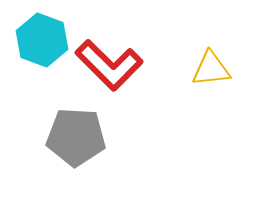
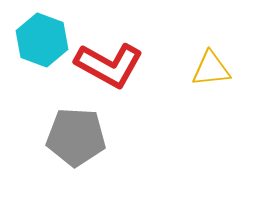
red L-shape: rotated 16 degrees counterclockwise
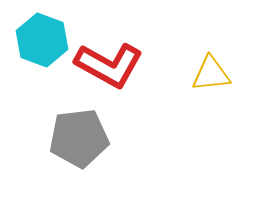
yellow triangle: moved 5 px down
gray pentagon: moved 3 px right, 1 px down; rotated 10 degrees counterclockwise
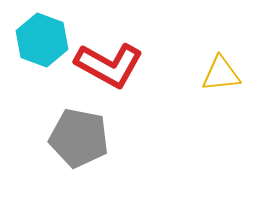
yellow triangle: moved 10 px right
gray pentagon: rotated 18 degrees clockwise
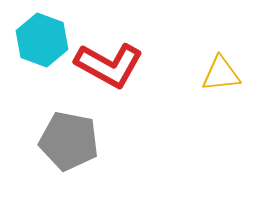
gray pentagon: moved 10 px left, 3 px down
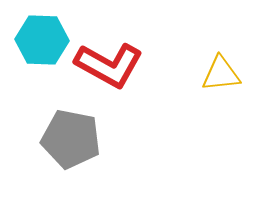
cyan hexagon: rotated 18 degrees counterclockwise
gray pentagon: moved 2 px right, 2 px up
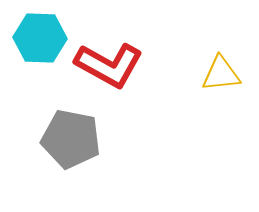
cyan hexagon: moved 2 px left, 2 px up
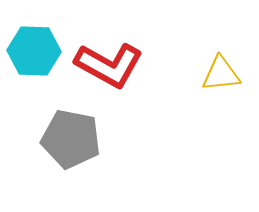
cyan hexagon: moved 6 px left, 13 px down
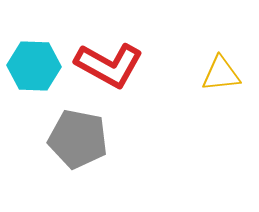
cyan hexagon: moved 15 px down
gray pentagon: moved 7 px right
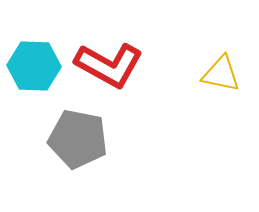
yellow triangle: rotated 18 degrees clockwise
